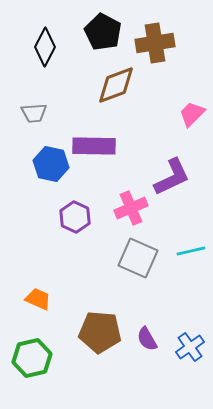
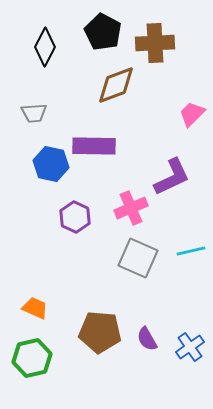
brown cross: rotated 6 degrees clockwise
orange trapezoid: moved 3 px left, 9 px down
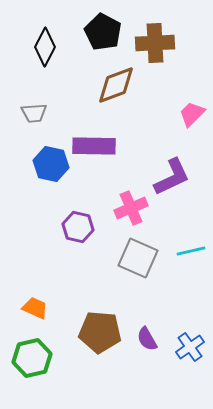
purple hexagon: moved 3 px right, 10 px down; rotated 12 degrees counterclockwise
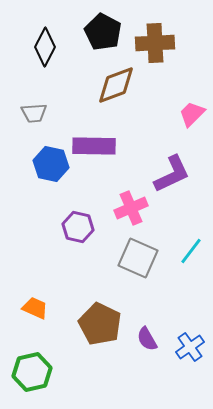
purple L-shape: moved 3 px up
cyan line: rotated 40 degrees counterclockwise
brown pentagon: moved 8 px up; rotated 21 degrees clockwise
green hexagon: moved 14 px down
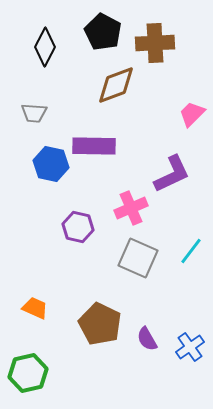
gray trapezoid: rotated 8 degrees clockwise
green hexagon: moved 4 px left, 1 px down
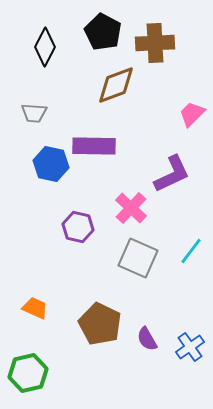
pink cross: rotated 24 degrees counterclockwise
